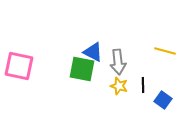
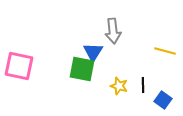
blue triangle: rotated 35 degrees clockwise
gray arrow: moved 5 px left, 31 px up
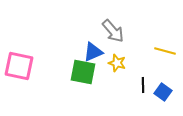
gray arrow: rotated 35 degrees counterclockwise
blue triangle: rotated 35 degrees clockwise
green square: moved 1 px right, 3 px down
yellow star: moved 2 px left, 23 px up
blue square: moved 8 px up
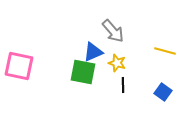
black line: moved 20 px left
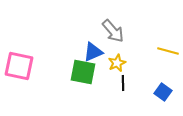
yellow line: moved 3 px right
yellow star: rotated 30 degrees clockwise
black line: moved 2 px up
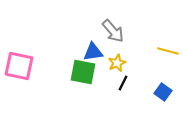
blue triangle: rotated 15 degrees clockwise
black line: rotated 28 degrees clockwise
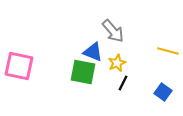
blue triangle: rotated 30 degrees clockwise
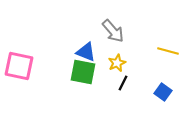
blue triangle: moved 7 px left
